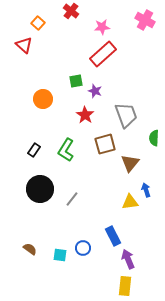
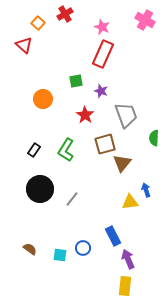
red cross: moved 6 px left, 3 px down; rotated 21 degrees clockwise
pink star: rotated 28 degrees clockwise
red rectangle: rotated 24 degrees counterclockwise
purple star: moved 6 px right
brown triangle: moved 8 px left
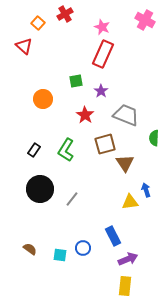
red triangle: moved 1 px down
purple star: rotated 16 degrees clockwise
gray trapezoid: rotated 48 degrees counterclockwise
brown triangle: moved 3 px right; rotated 12 degrees counterclockwise
purple arrow: rotated 90 degrees clockwise
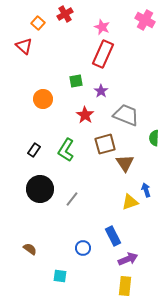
yellow triangle: rotated 12 degrees counterclockwise
cyan square: moved 21 px down
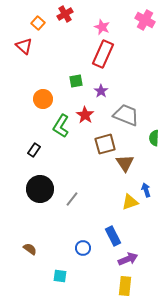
green L-shape: moved 5 px left, 24 px up
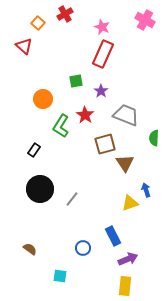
yellow triangle: moved 1 px down
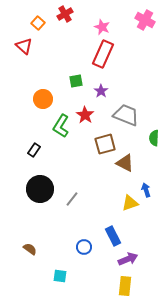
brown triangle: rotated 30 degrees counterclockwise
blue circle: moved 1 px right, 1 px up
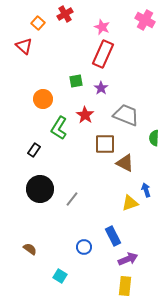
purple star: moved 3 px up
green L-shape: moved 2 px left, 2 px down
brown square: rotated 15 degrees clockwise
cyan square: rotated 24 degrees clockwise
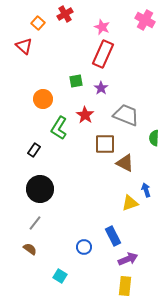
gray line: moved 37 px left, 24 px down
